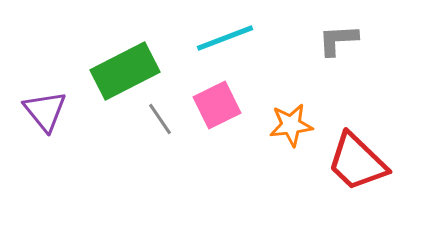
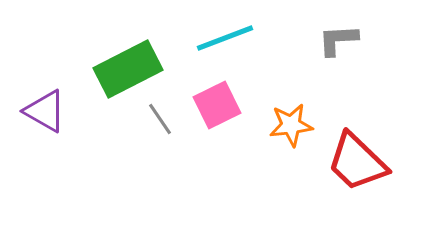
green rectangle: moved 3 px right, 2 px up
purple triangle: rotated 21 degrees counterclockwise
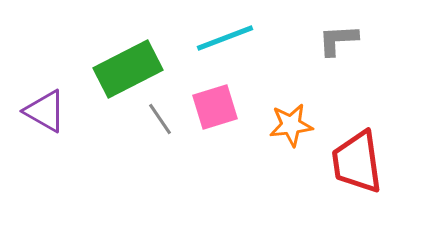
pink square: moved 2 px left, 2 px down; rotated 9 degrees clockwise
red trapezoid: rotated 38 degrees clockwise
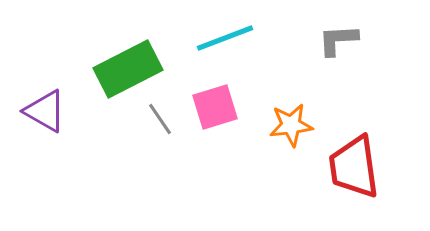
red trapezoid: moved 3 px left, 5 px down
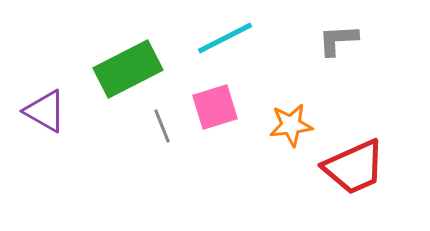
cyan line: rotated 6 degrees counterclockwise
gray line: moved 2 px right, 7 px down; rotated 12 degrees clockwise
red trapezoid: rotated 106 degrees counterclockwise
